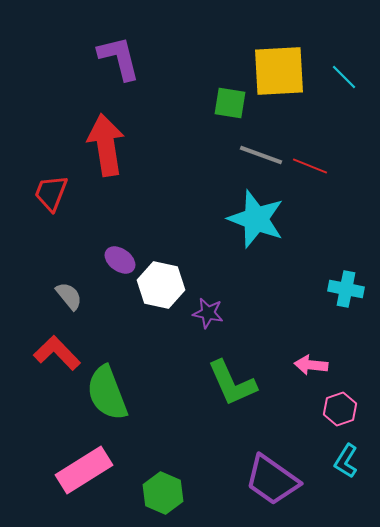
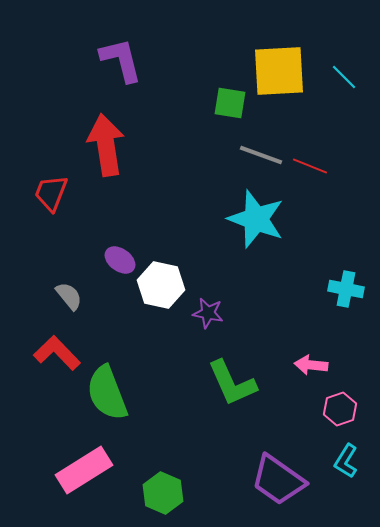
purple L-shape: moved 2 px right, 2 px down
purple trapezoid: moved 6 px right
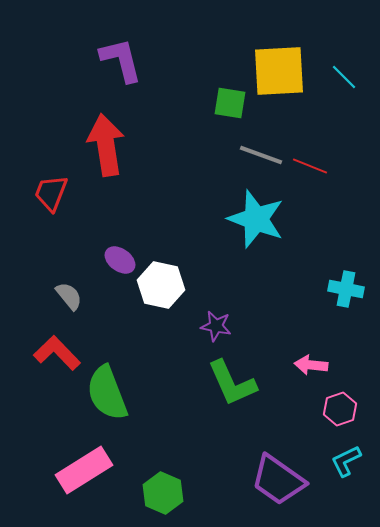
purple star: moved 8 px right, 13 px down
cyan L-shape: rotated 32 degrees clockwise
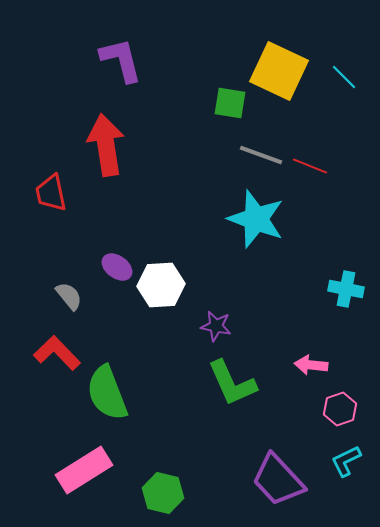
yellow square: rotated 28 degrees clockwise
red trapezoid: rotated 33 degrees counterclockwise
purple ellipse: moved 3 px left, 7 px down
white hexagon: rotated 15 degrees counterclockwise
purple trapezoid: rotated 12 degrees clockwise
green hexagon: rotated 9 degrees counterclockwise
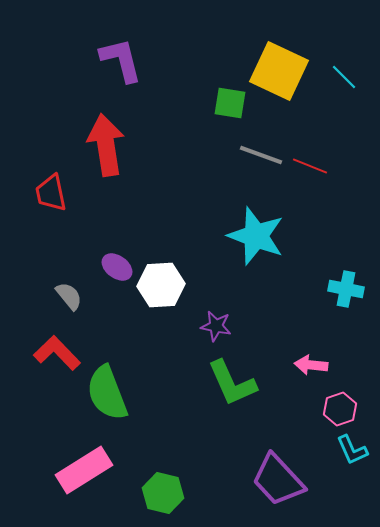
cyan star: moved 17 px down
cyan L-shape: moved 6 px right, 11 px up; rotated 88 degrees counterclockwise
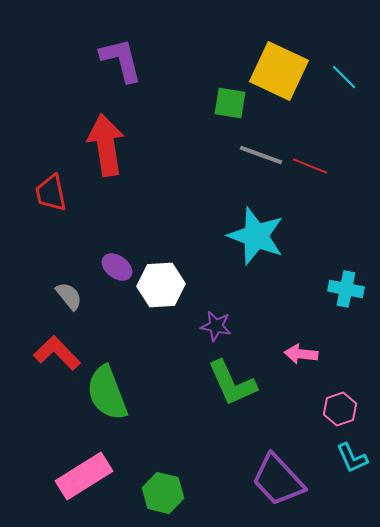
pink arrow: moved 10 px left, 11 px up
cyan L-shape: moved 8 px down
pink rectangle: moved 6 px down
